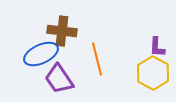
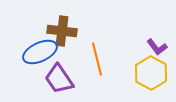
purple L-shape: rotated 40 degrees counterclockwise
blue ellipse: moved 1 px left, 2 px up
yellow hexagon: moved 2 px left
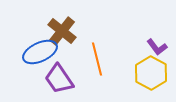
brown cross: rotated 32 degrees clockwise
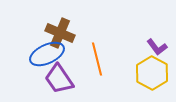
brown cross: moved 2 px left, 2 px down; rotated 16 degrees counterclockwise
blue ellipse: moved 7 px right, 2 px down
yellow hexagon: moved 1 px right
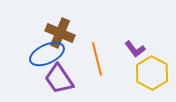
purple L-shape: moved 22 px left, 2 px down
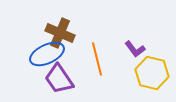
yellow hexagon: rotated 16 degrees counterclockwise
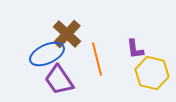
brown cross: moved 7 px right, 1 px down; rotated 20 degrees clockwise
purple L-shape: rotated 30 degrees clockwise
purple trapezoid: moved 1 px down
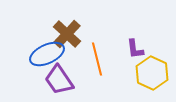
yellow hexagon: rotated 12 degrees clockwise
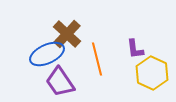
purple trapezoid: moved 1 px right, 2 px down
